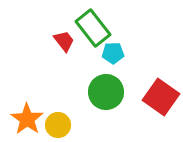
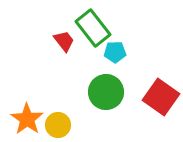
cyan pentagon: moved 2 px right, 1 px up
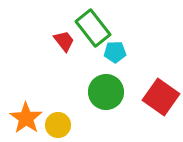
orange star: moved 1 px left, 1 px up
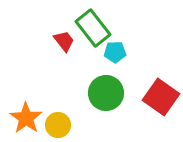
green circle: moved 1 px down
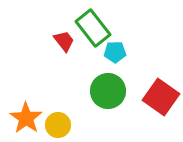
green circle: moved 2 px right, 2 px up
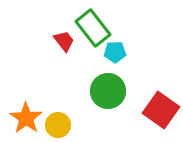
red square: moved 13 px down
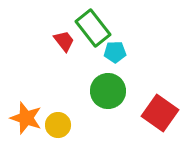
red square: moved 1 px left, 3 px down
orange star: rotated 16 degrees counterclockwise
